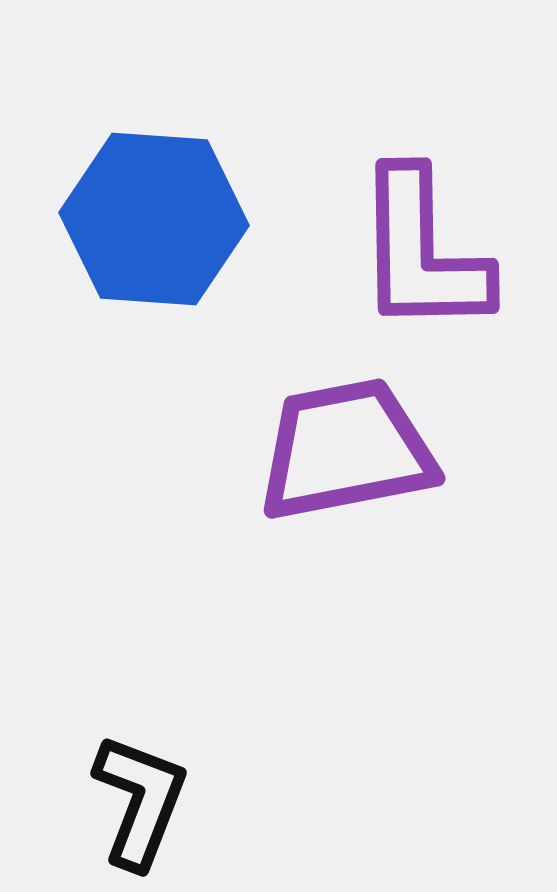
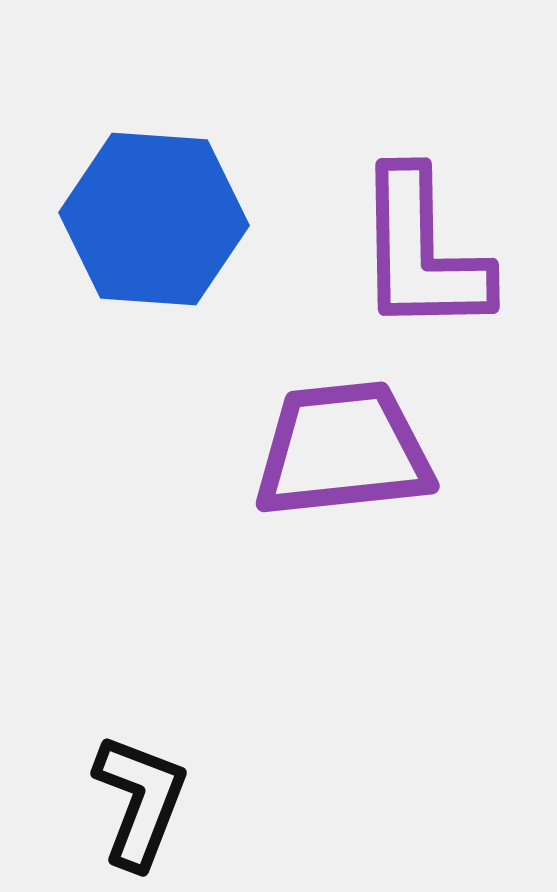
purple trapezoid: moved 3 px left; rotated 5 degrees clockwise
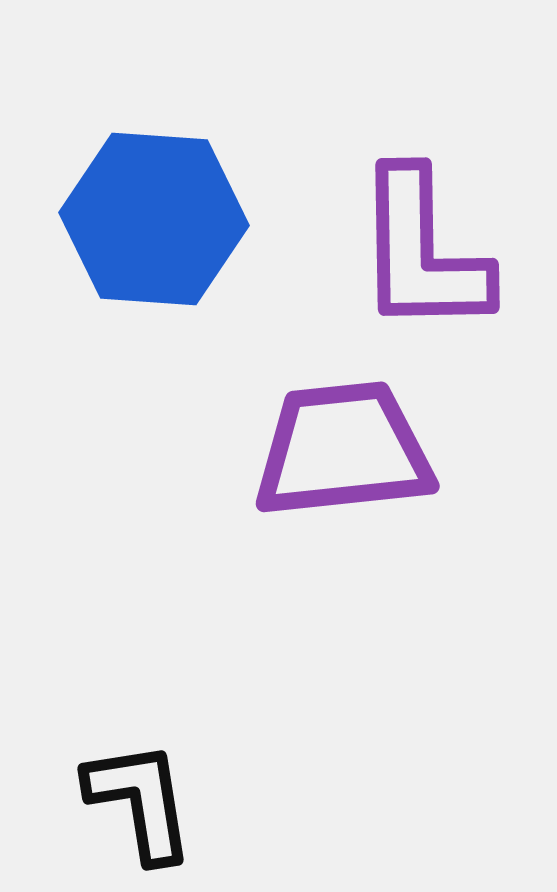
black L-shape: rotated 30 degrees counterclockwise
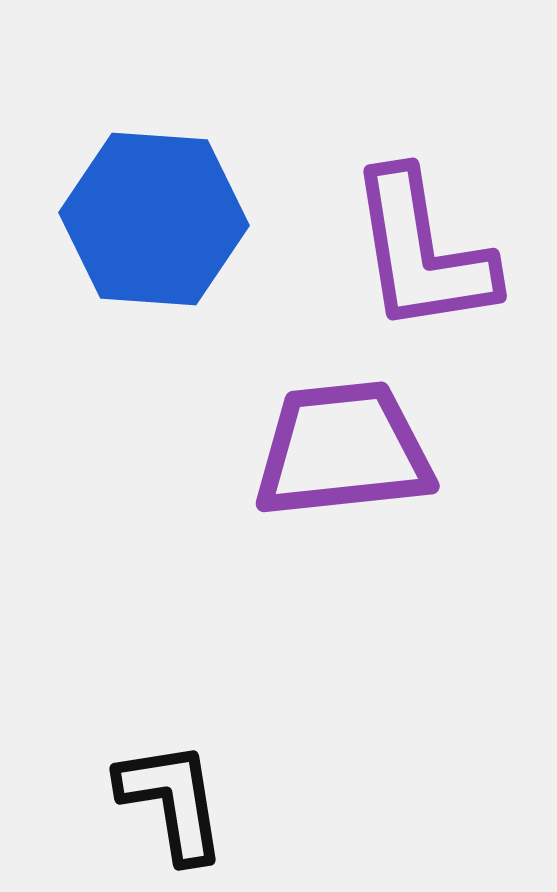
purple L-shape: rotated 8 degrees counterclockwise
black L-shape: moved 32 px right
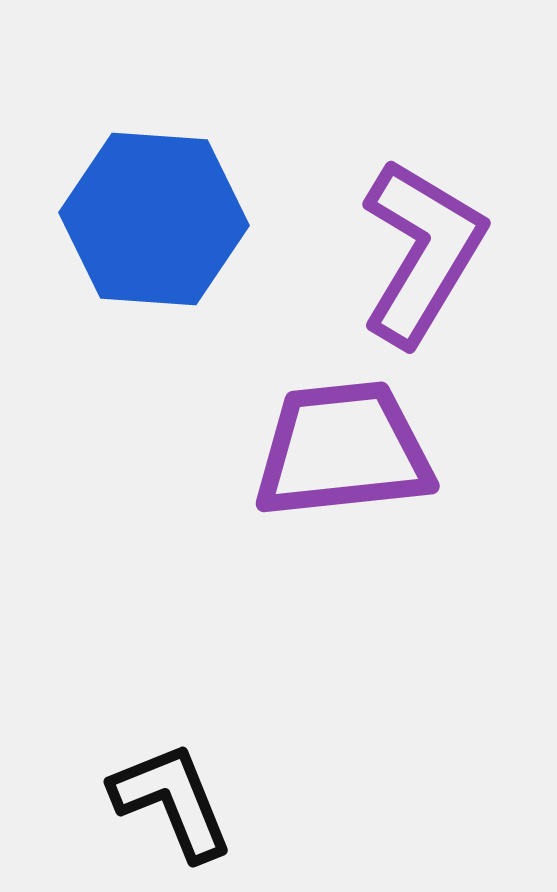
purple L-shape: rotated 140 degrees counterclockwise
black L-shape: rotated 13 degrees counterclockwise
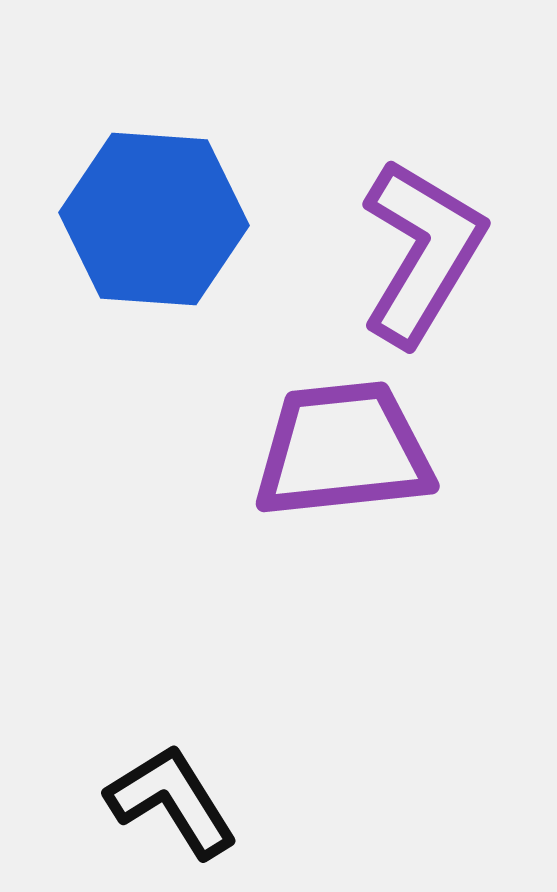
black L-shape: rotated 10 degrees counterclockwise
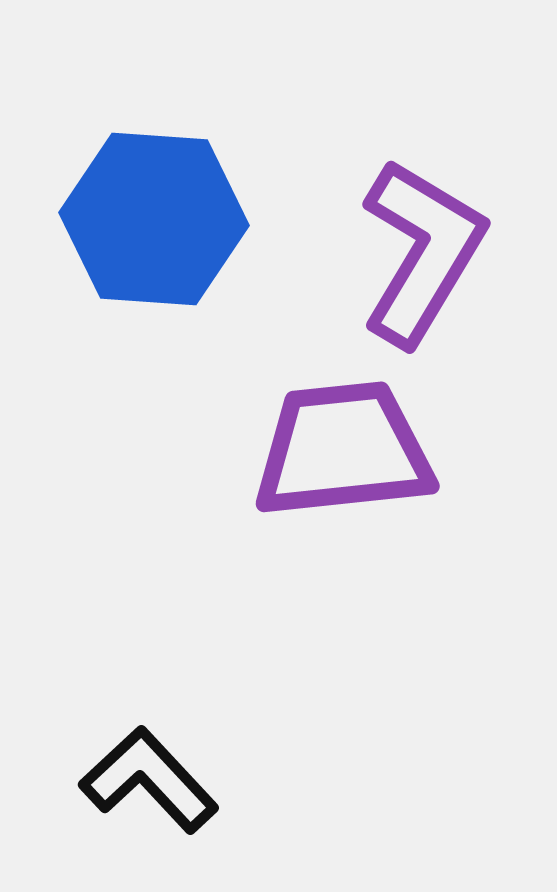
black L-shape: moved 23 px left, 21 px up; rotated 11 degrees counterclockwise
